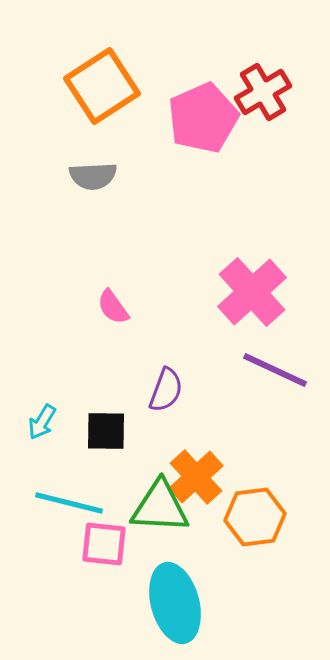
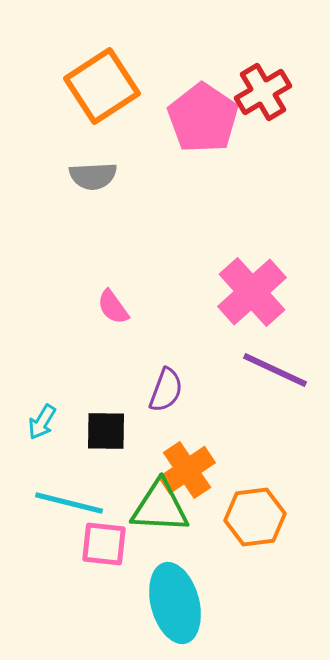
pink pentagon: rotated 14 degrees counterclockwise
orange cross: moved 9 px left, 7 px up; rotated 8 degrees clockwise
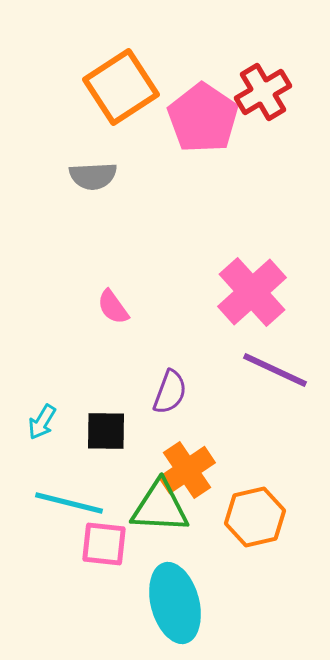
orange square: moved 19 px right, 1 px down
purple semicircle: moved 4 px right, 2 px down
orange hexagon: rotated 6 degrees counterclockwise
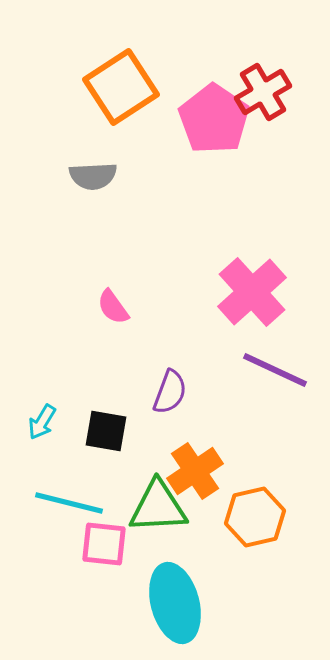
pink pentagon: moved 11 px right, 1 px down
black square: rotated 9 degrees clockwise
orange cross: moved 8 px right, 1 px down
green triangle: moved 2 px left; rotated 6 degrees counterclockwise
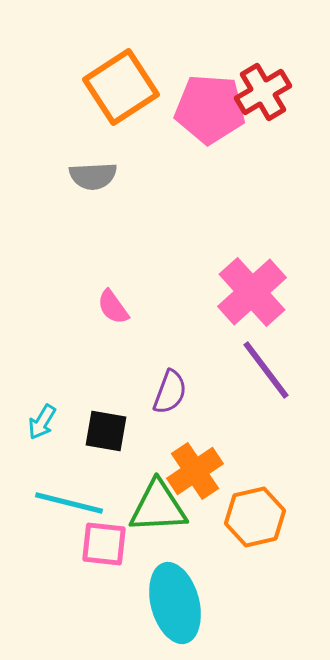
pink pentagon: moved 4 px left, 10 px up; rotated 30 degrees counterclockwise
purple line: moved 9 px left; rotated 28 degrees clockwise
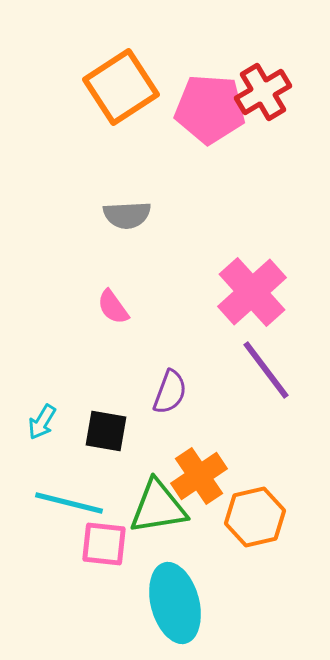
gray semicircle: moved 34 px right, 39 px down
orange cross: moved 4 px right, 5 px down
green triangle: rotated 6 degrees counterclockwise
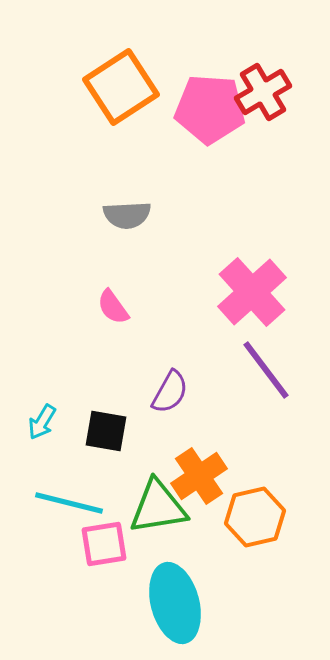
purple semicircle: rotated 9 degrees clockwise
pink square: rotated 15 degrees counterclockwise
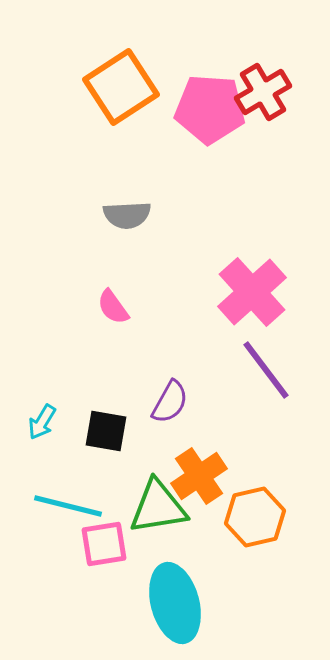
purple semicircle: moved 10 px down
cyan line: moved 1 px left, 3 px down
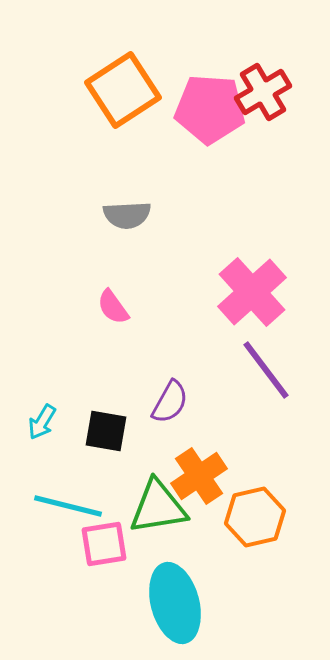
orange square: moved 2 px right, 3 px down
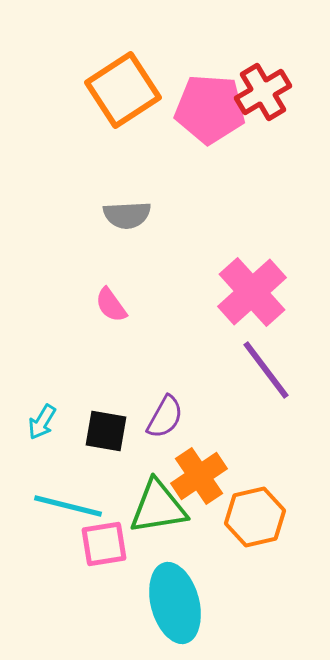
pink semicircle: moved 2 px left, 2 px up
purple semicircle: moved 5 px left, 15 px down
